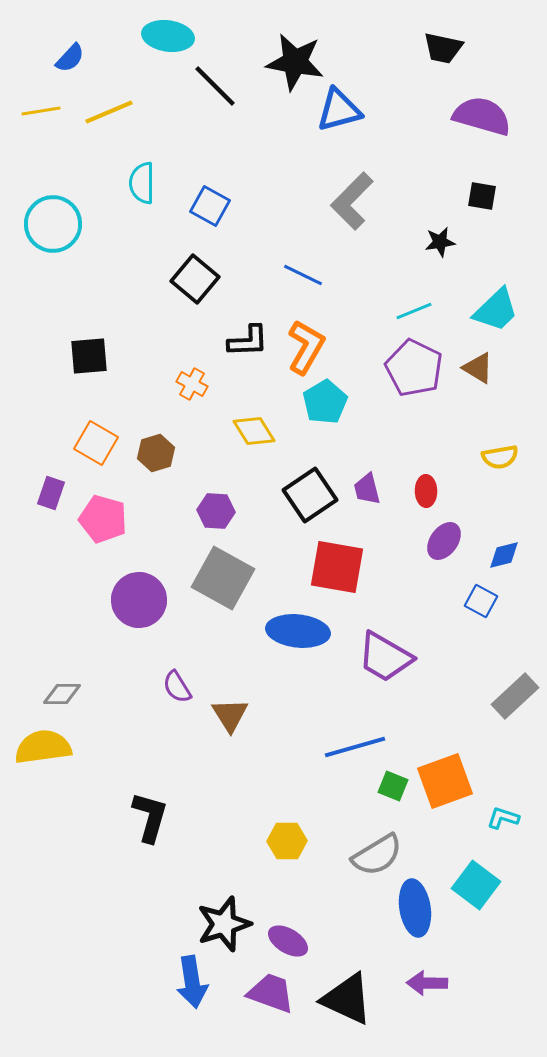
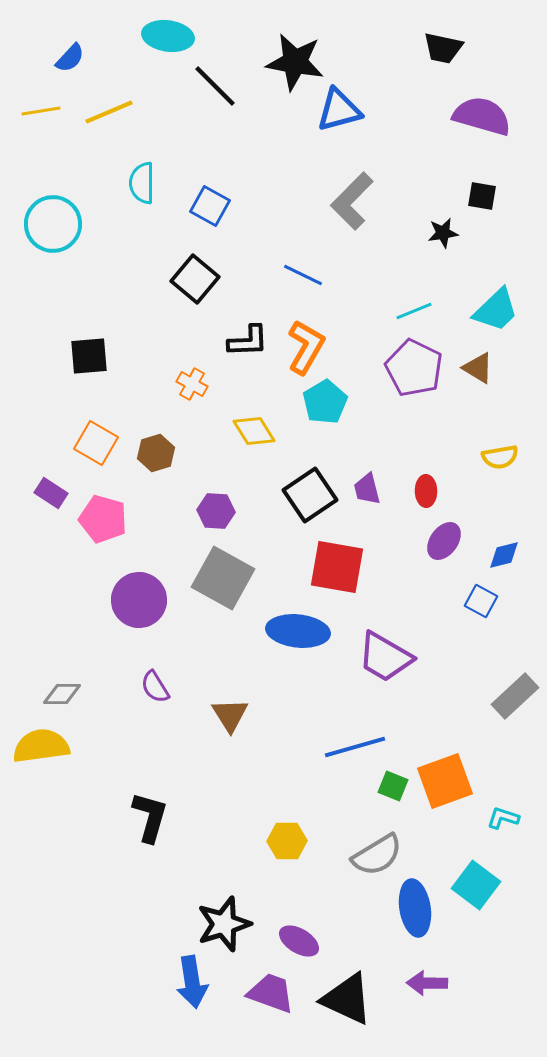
black star at (440, 242): moved 3 px right, 9 px up
purple rectangle at (51, 493): rotated 76 degrees counterclockwise
purple semicircle at (177, 687): moved 22 px left
yellow semicircle at (43, 747): moved 2 px left, 1 px up
purple ellipse at (288, 941): moved 11 px right
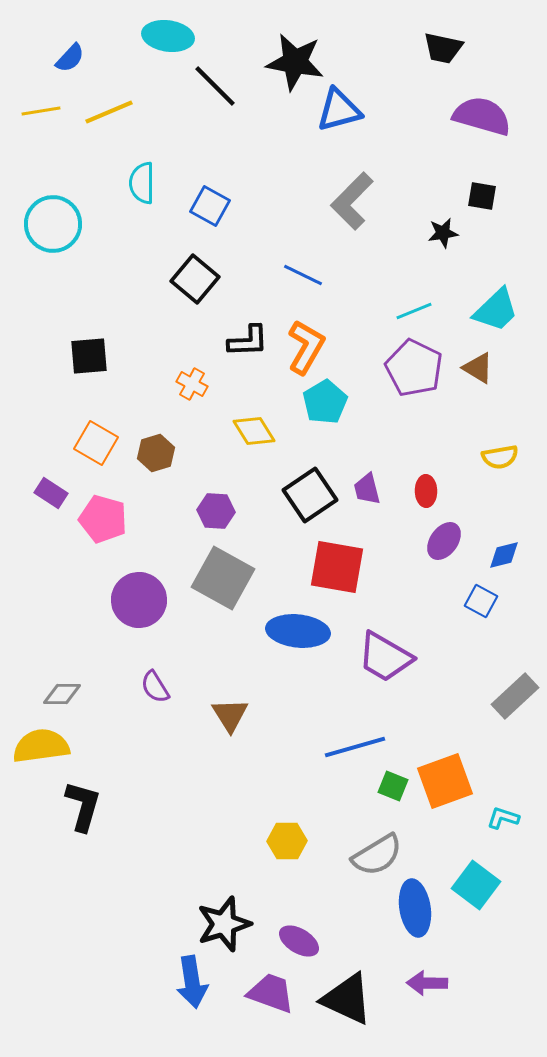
black L-shape at (150, 817): moved 67 px left, 11 px up
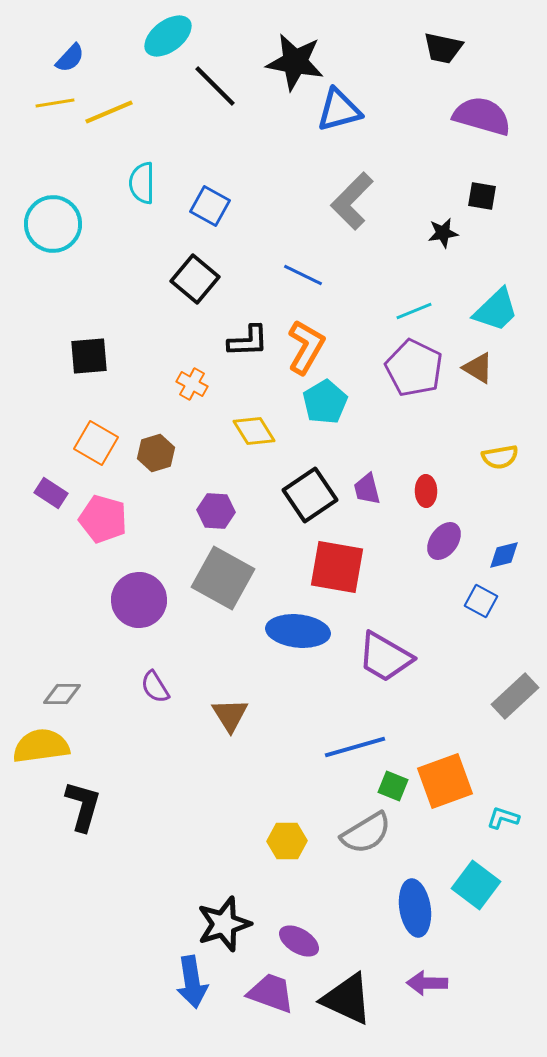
cyan ellipse at (168, 36): rotated 45 degrees counterclockwise
yellow line at (41, 111): moved 14 px right, 8 px up
gray semicircle at (377, 855): moved 11 px left, 22 px up
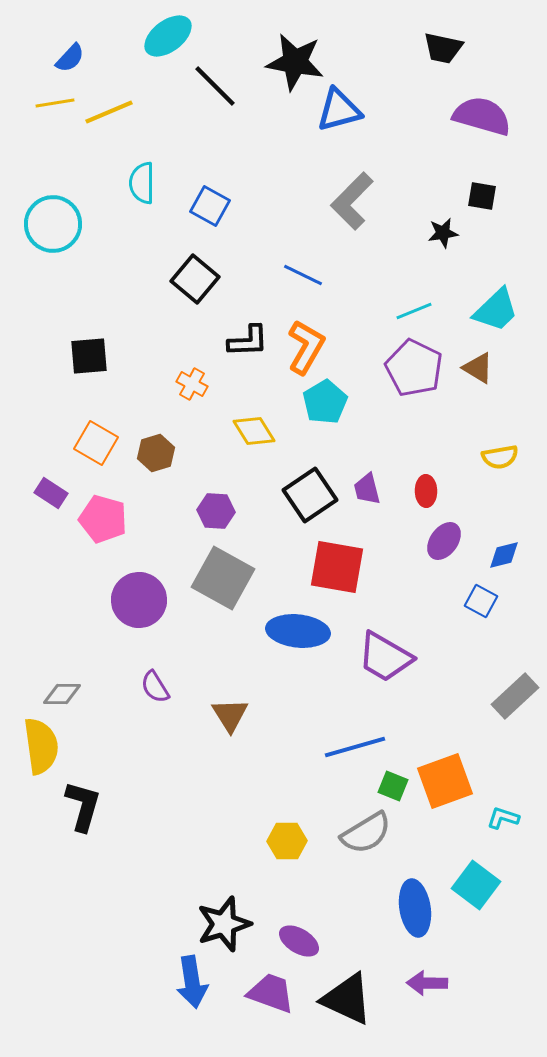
yellow semicircle at (41, 746): rotated 90 degrees clockwise
